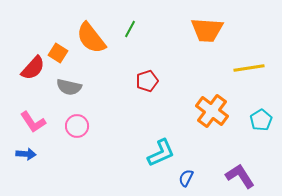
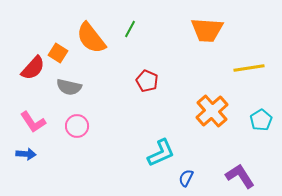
red pentagon: rotated 30 degrees counterclockwise
orange cross: rotated 12 degrees clockwise
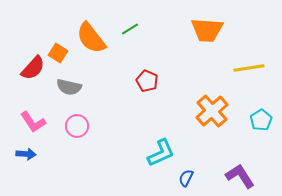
green line: rotated 30 degrees clockwise
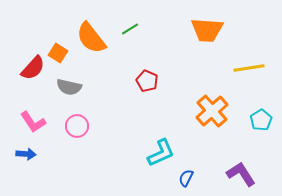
purple L-shape: moved 1 px right, 2 px up
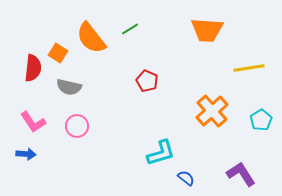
red semicircle: rotated 36 degrees counterclockwise
cyan L-shape: rotated 8 degrees clockwise
blue semicircle: rotated 102 degrees clockwise
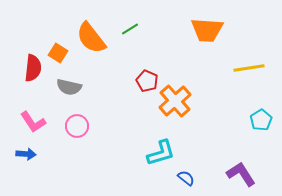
orange cross: moved 37 px left, 10 px up
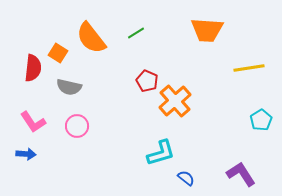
green line: moved 6 px right, 4 px down
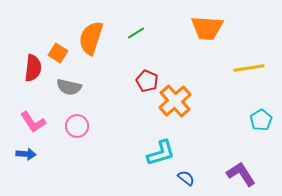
orange trapezoid: moved 2 px up
orange semicircle: rotated 56 degrees clockwise
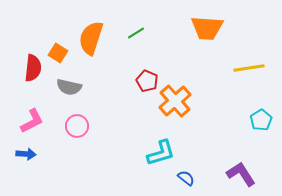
pink L-shape: moved 1 px left, 1 px up; rotated 84 degrees counterclockwise
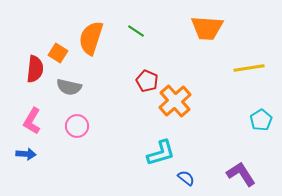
green line: moved 2 px up; rotated 66 degrees clockwise
red semicircle: moved 2 px right, 1 px down
pink L-shape: rotated 148 degrees clockwise
